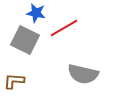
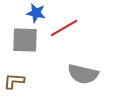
gray square: rotated 24 degrees counterclockwise
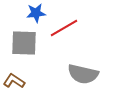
blue star: rotated 18 degrees counterclockwise
gray square: moved 1 px left, 3 px down
brown L-shape: rotated 30 degrees clockwise
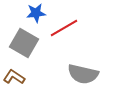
gray square: rotated 28 degrees clockwise
brown L-shape: moved 4 px up
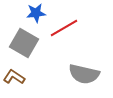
gray semicircle: moved 1 px right
